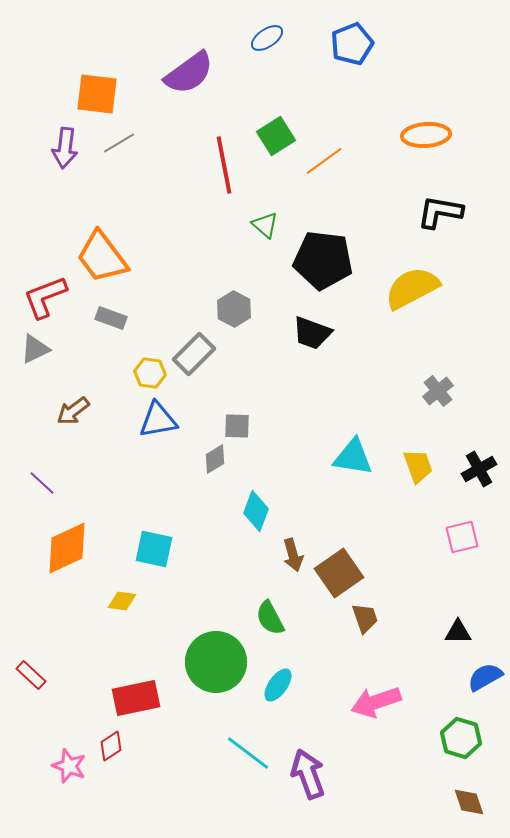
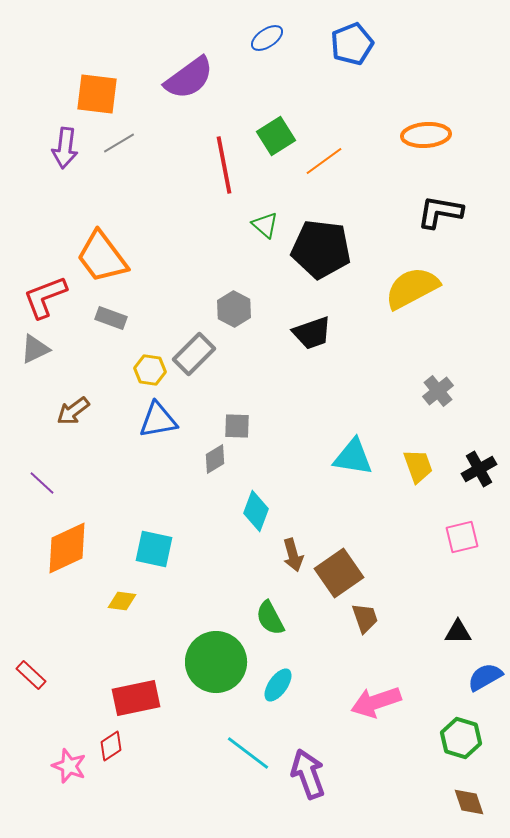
purple semicircle at (189, 73): moved 5 px down
black pentagon at (323, 260): moved 2 px left, 11 px up
black trapezoid at (312, 333): rotated 39 degrees counterclockwise
yellow hexagon at (150, 373): moved 3 px up
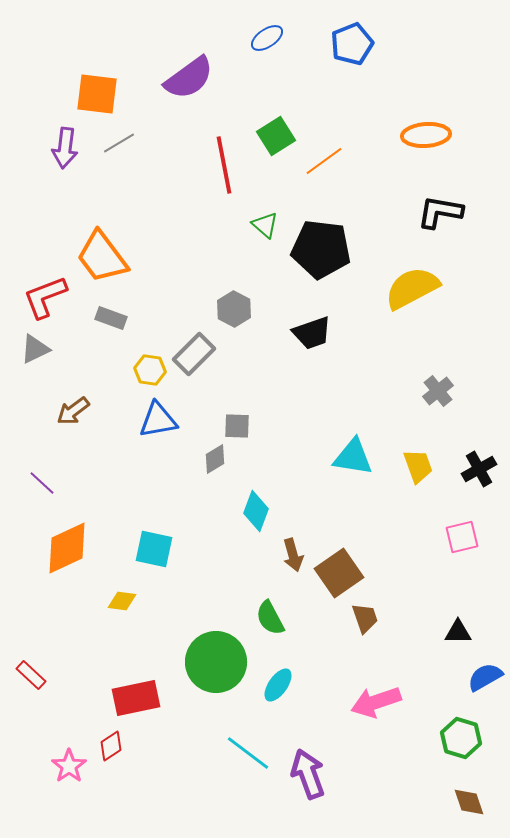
pink star at (69, 766): rotated 16 degrees clockwise
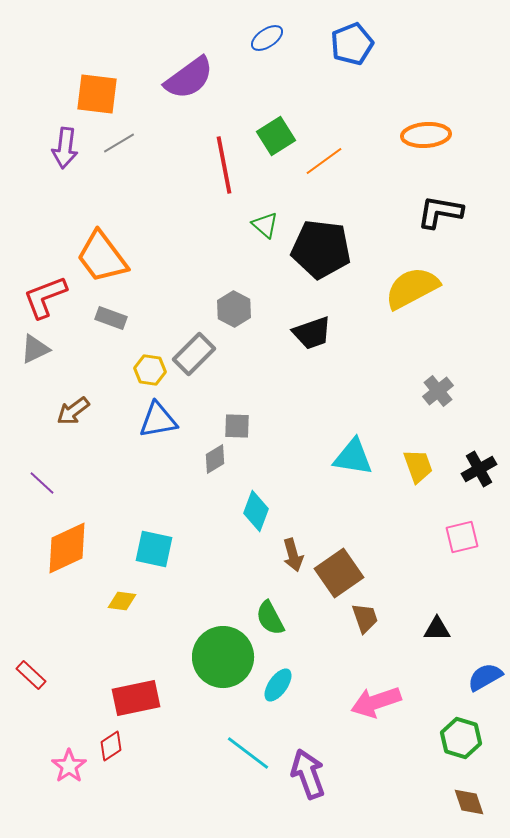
black triangle at (458, 632): moved 21 px left, 3 px up
green circle at (216, 662): moved 7 px right, 5 px up
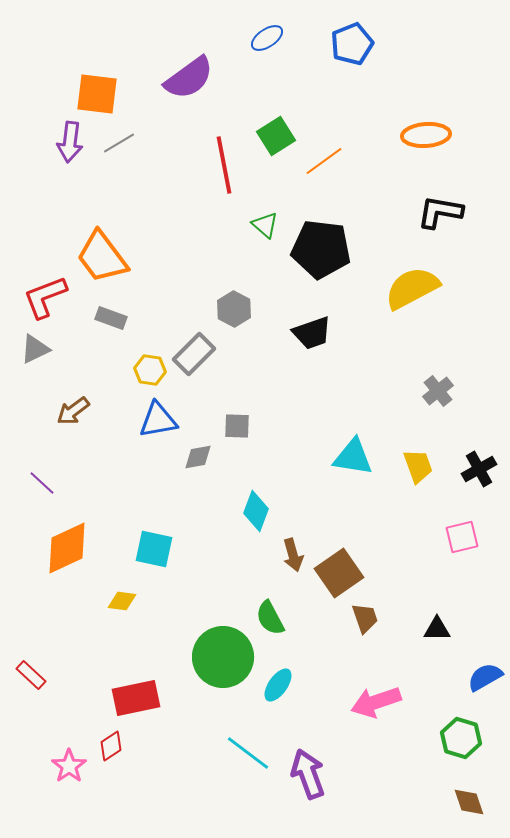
purple arrow at (65, 148): moved 5 px right, 6 px up
gray diamond at (215, 459): moved 17 px left, 2 px up; rotated 20 degrees clockwise
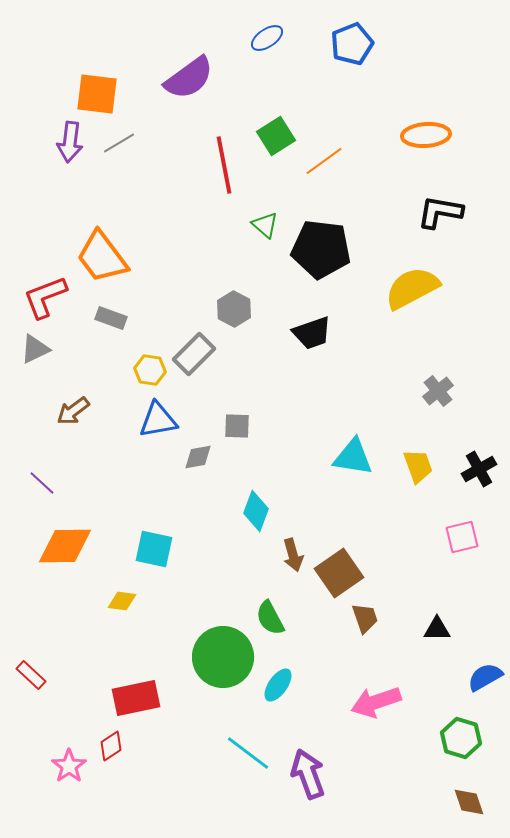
orange diamond at (67, 548): moved 2 px left, 2 px up; rotated 24 degrees clockwise
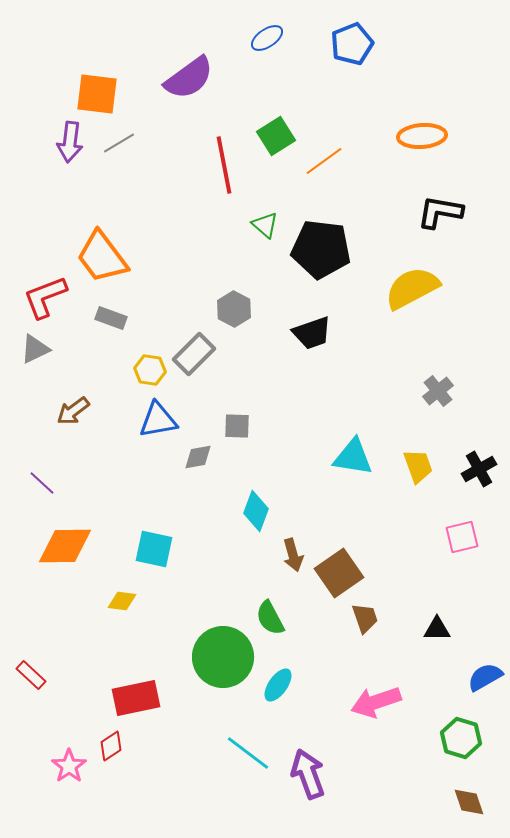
orange ellipse at (426, 135): moved 4 px left, 1 px down
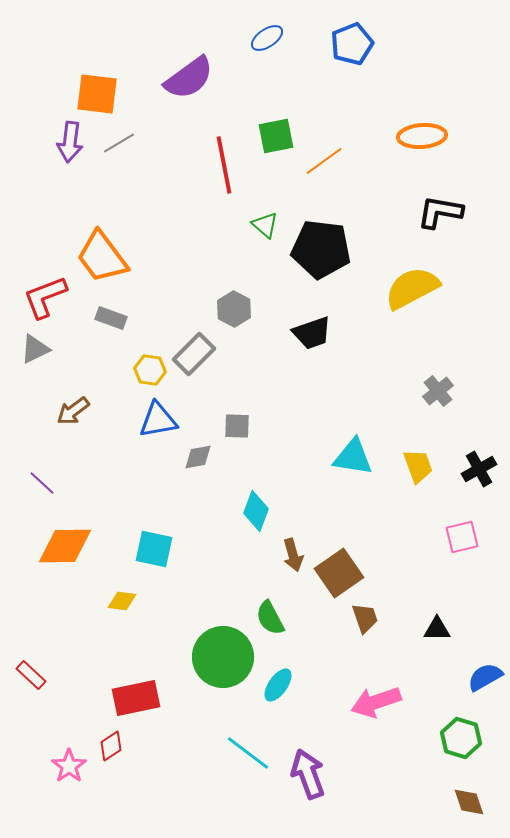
green square at (276, 136): rotated 21 degrees clockwise
